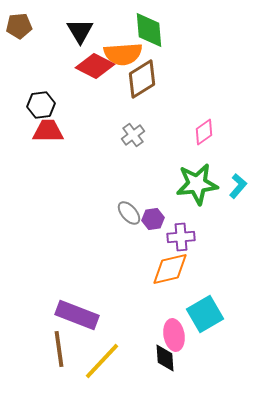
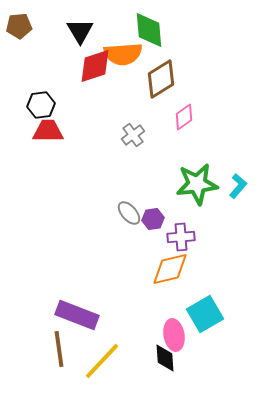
red diamond: rotated 45 degrees counterclockwise
brown diamond: moved 19 px right
pink diamond: moved 20 px left, 15 px up
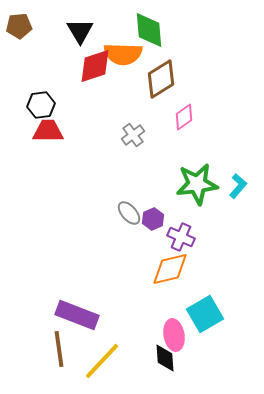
orange semicircle: rotated 6 degrees clockwise
purple hexagon: rotated 15 degrees counterclockwise
purple cross: rotated 28 degrees clockwise
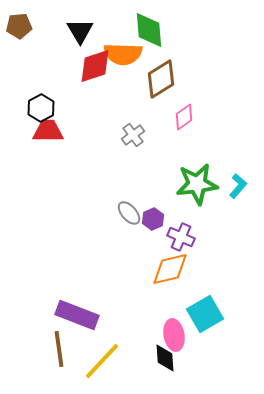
black hexagon: moved 3 px down; rotated 20 degrees counterclockwise
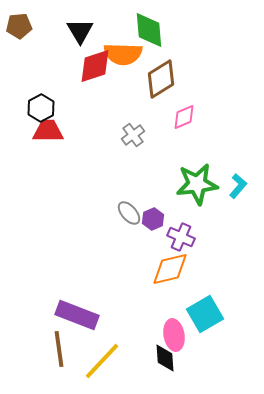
pink diamond: rotated 12 degrees clockwise
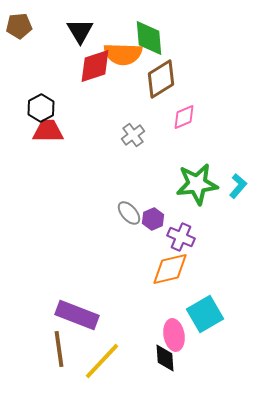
green diamond: moved 8 px down
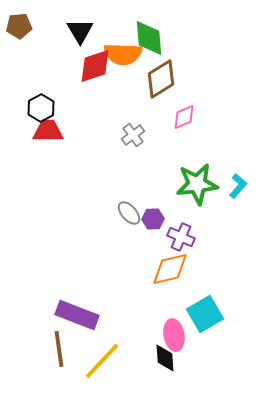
purple hexagon: rotated 20 degrees clockwise
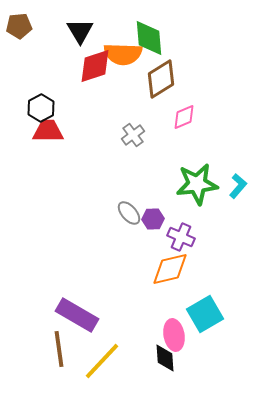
purple rectangle: rotated 9 degrees clockwise
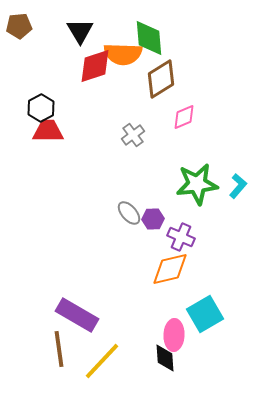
pink ellipse: rotated 12 degrees clockwise
